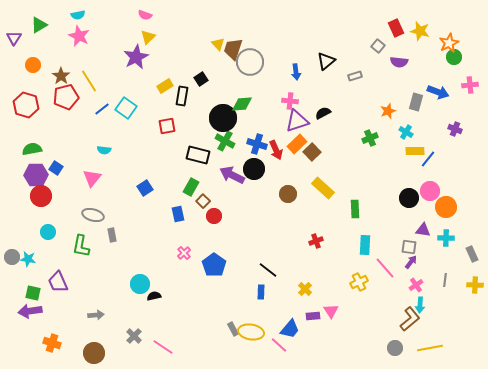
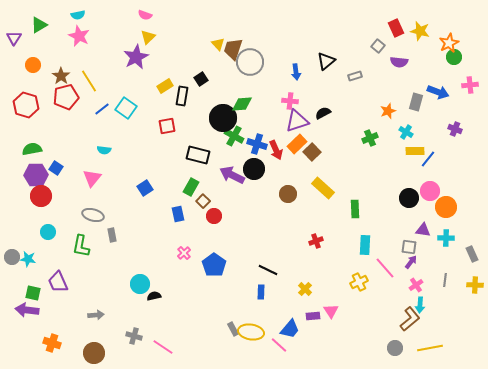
green cross at (225, 141): moved 9 px right, 5 px up
black line at (268, 270): rotated 12 degrees counterclockwise
purple arrow at (30, 311): moved 3 px left, 1 px up; rotated 15 degrees clockwise
gray cross at (134, 336): rotated 28 degrees counterclockwise
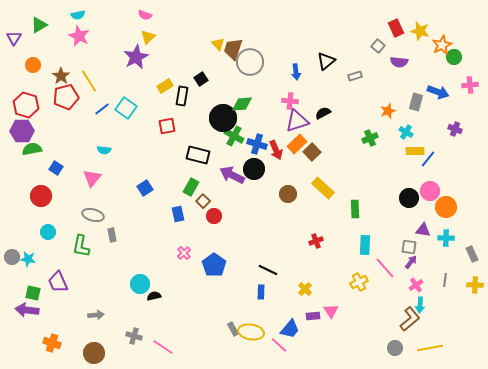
orange star at (449, 43): moved 7 px left, 2 px down
purple hexagon at (36, 175): moved 14 px left, 44 px up
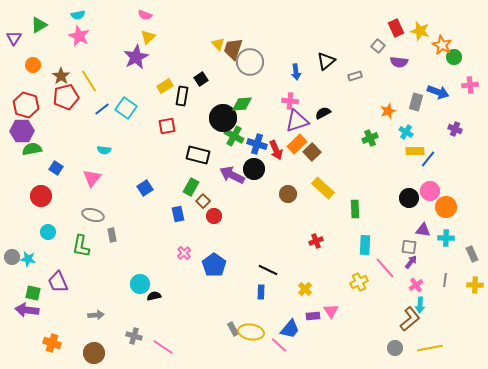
orange star at (442, 45): rotated 18 degrees counterclockwise
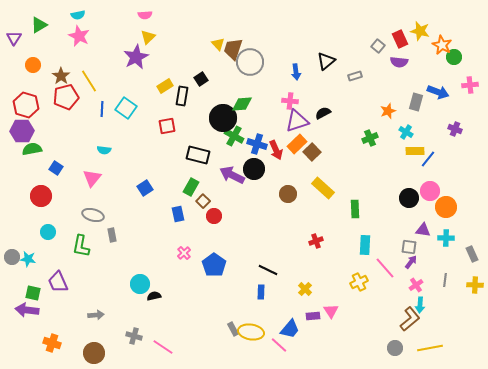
pink semicircle at (145, 15): rotated 24 degrees counterclockwise
red rectangle at (396, 28): moved 4 px right, 11 px down
blue line at (102, 109): rotated 49 degrees counterclockwise
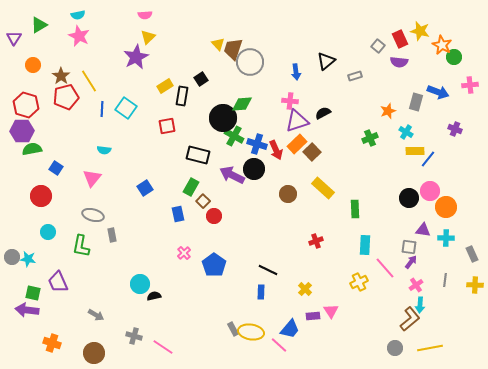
gray arrow at (96, 315): rotated 35 degrees clockwise
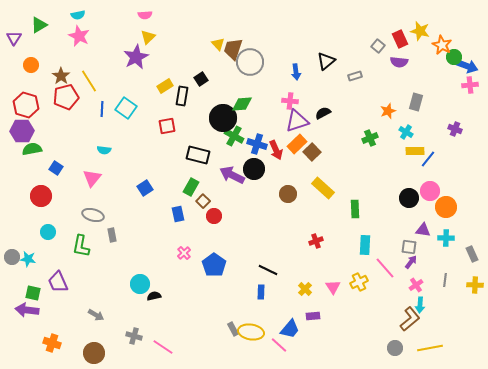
orange circle at (33, 65): moved 2 px left
blue arrow at (438, 92): moved 29 px right, 26 px up
pink triangle at (331, 311): moved 2 px right, 24 px up
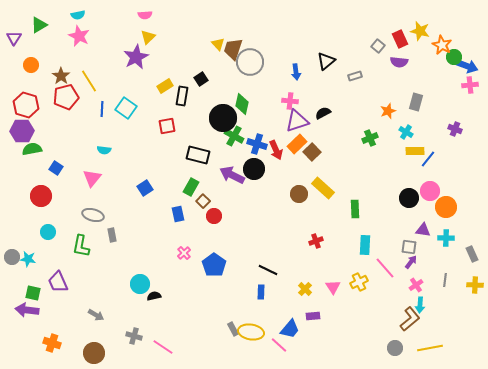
green diamond at (242, 104): rotated 75 degrees counterclockwise
brown circle at (288, 194): moved 11 px right
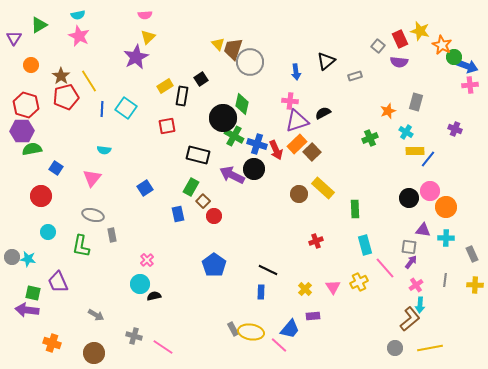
cyan rectangle at (365, 245): rotated 18 degrees counterclockwise
pink cross at (184, 253): moved 37 px left, 7 px down
